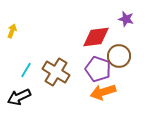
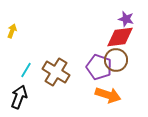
red diamond: moved 24 px right
brown circle: moved 3 px left, 4 px down
purple pentagon: moved 1 px right, 2 px up
orange arrow: moved 5 px right, 3 px down; rotated 145 degrees counterclockwise
black arrow: rotated 135 degrees clockwise
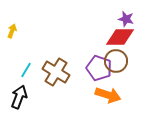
red diamond: rotated 8 degrees clockwise
brown circle: moved 1 px down
purple pentagon: moved 1 px down
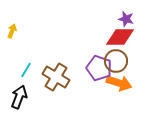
brown cross: moved 5 px down
orange arrow: moved 11 px right, 12 px up
